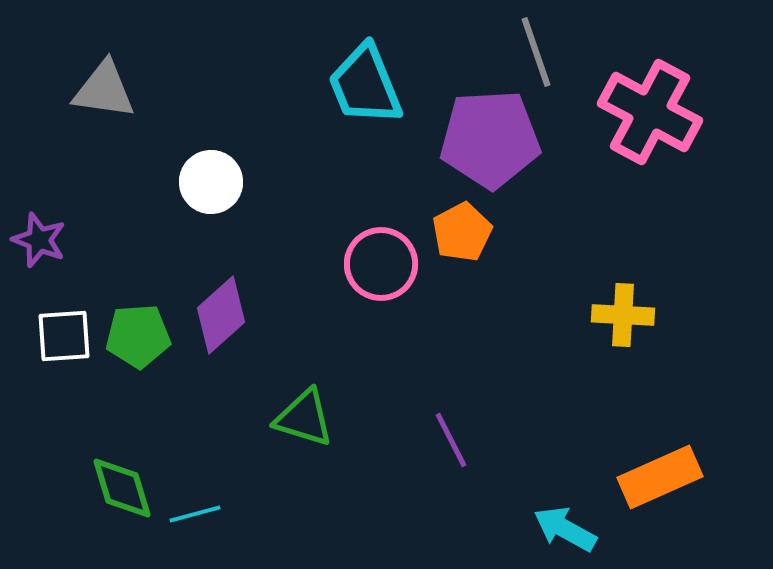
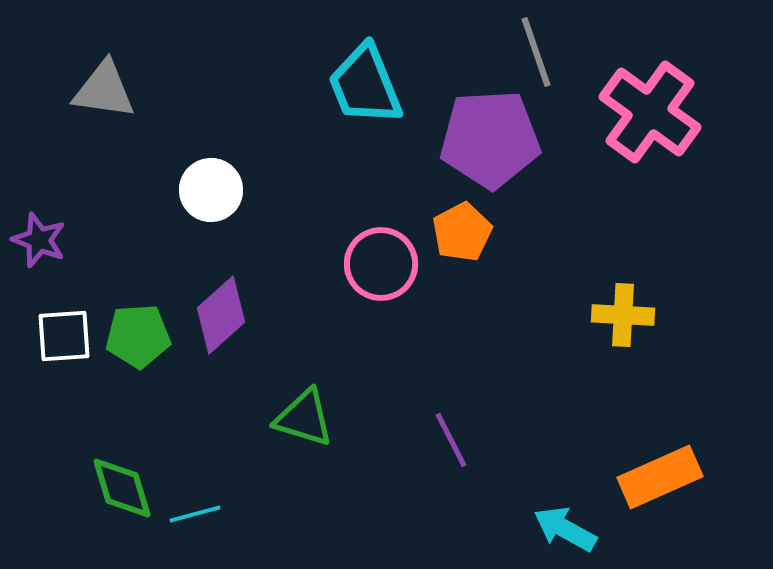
pink cross: rotated 8 degrees clockwise
white circle: moved 8 px down
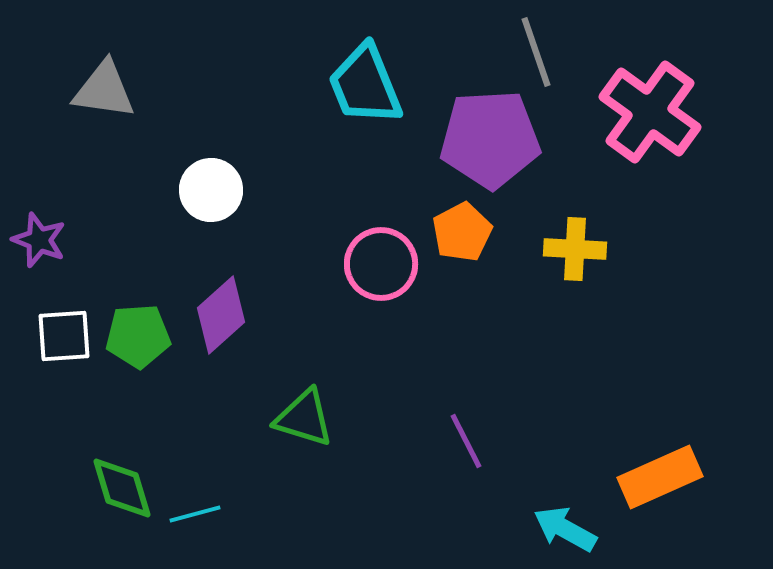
yellow cross: moved 48 px left, 66 px up
purple line: moved 15 px right, 1 px down
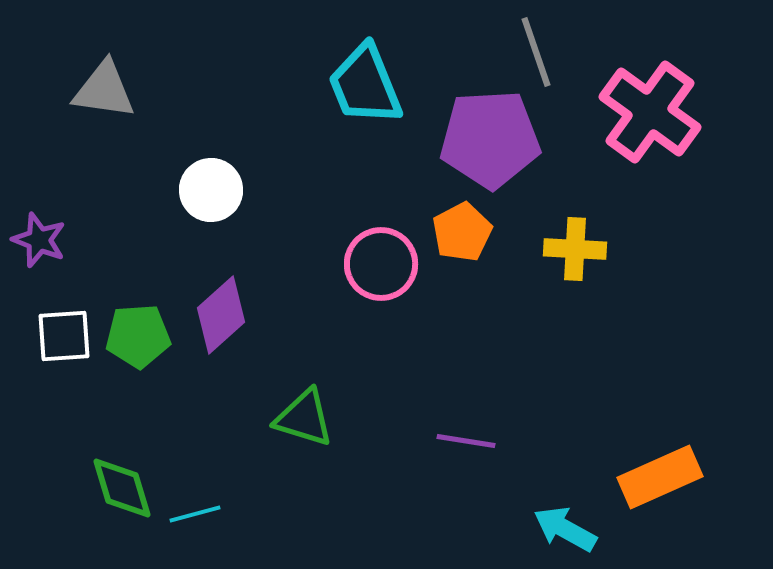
purple line: rotated 54 degrees counterclockwise
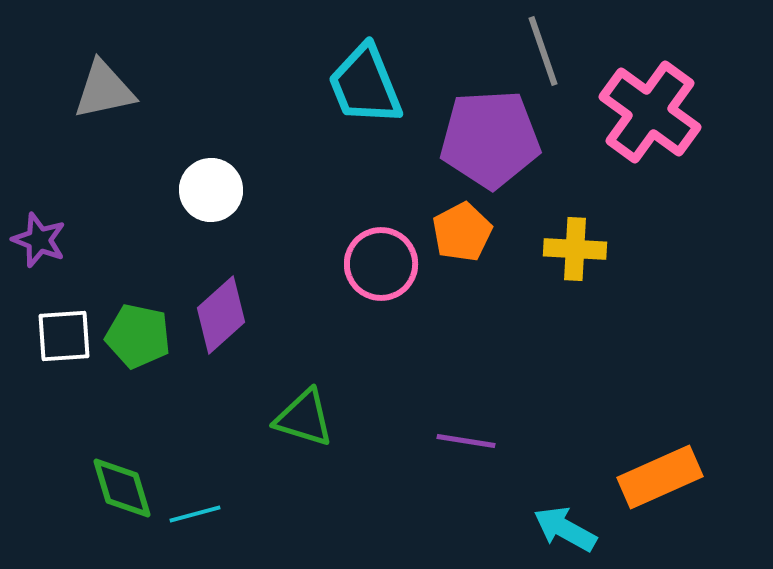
gray line: moved 7 px right, 1 px up
gray triangle: rotated 20 degrees counterclockwise
green pentagon: rotated 16 degrees clockwise
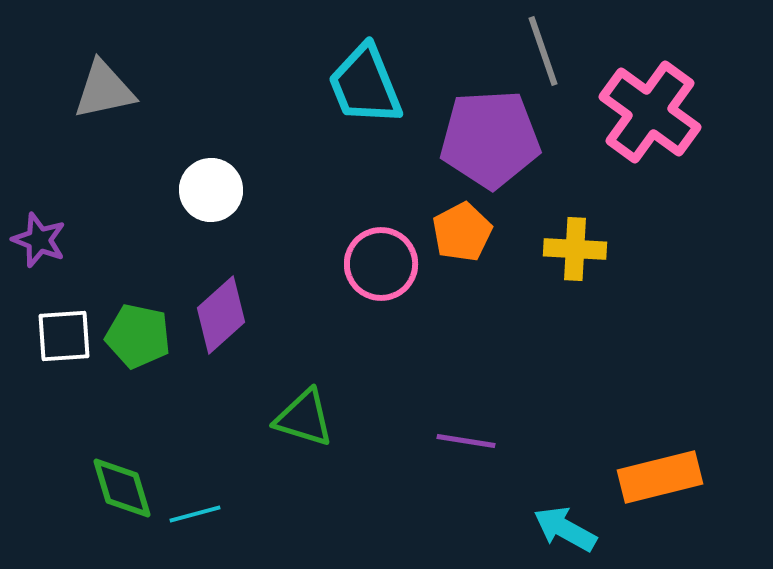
orange rectangle: rotated 10 degrees clockwise
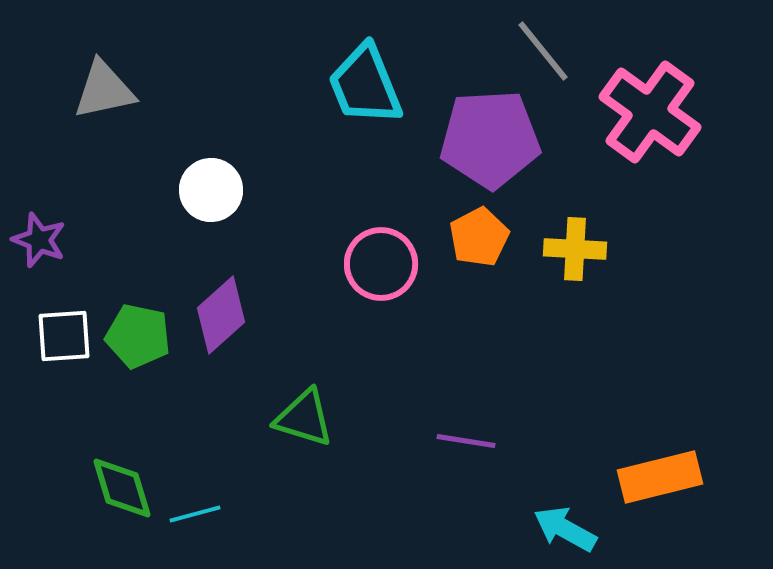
gray line: rotated 20 degrees counterclockwise
orange pentagon: moved 17 px right, 5 px down
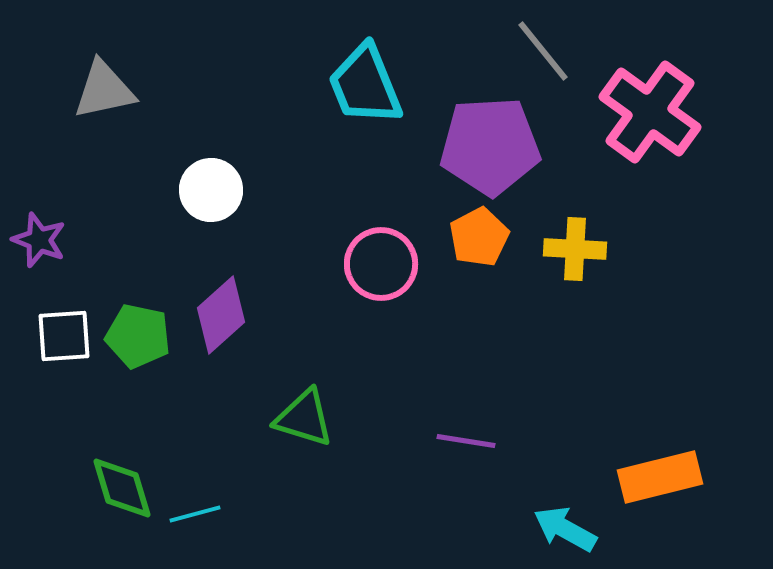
purple pentagon: moved 7 px down
